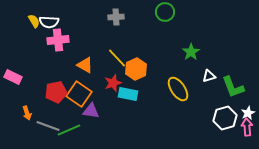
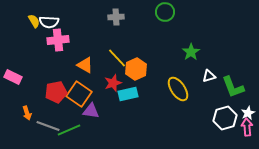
cyan rectangle: rotated 24 degrees counterclockwise
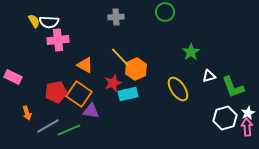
yellow line: moved 3 px right, 1 px up
gray line: rotated 50 degrees counterclockwise
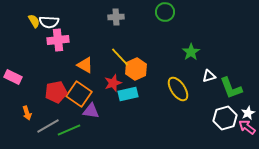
green L-shape: moved 2 px left, 1 px down
pink arrow: rotated 48 degrees counterclockwise
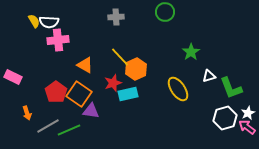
red pentagon: rotated 25 degrees counterclockwise
